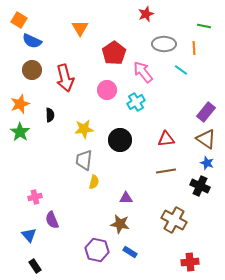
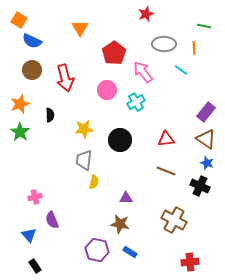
brown line: rotated 30 degrees clockwise
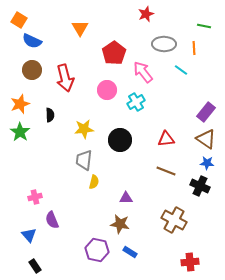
blue star: rotated 16 degrees counterclockwise
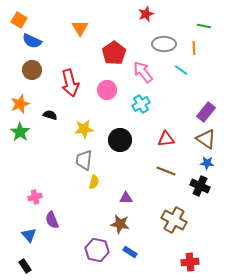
red arrow: moved 5 px right, 5 px down
cyan cross: moved 5 px right, 2 px down
black semicircle: rotated 72 degrees counterclockwise
black rectangle: moved 10 px left
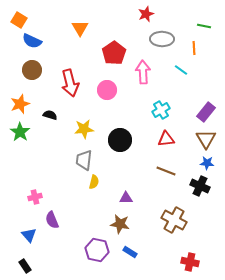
gray ellipse: moved 2 px left, 5 px up
pink arrow: rotated 35 degrees clockwise
cyan cross: moved 20 px right, 6 px down
brown triangle: rotated 25 degrees clockwise
red cross: rotated 18 degrees clockwise
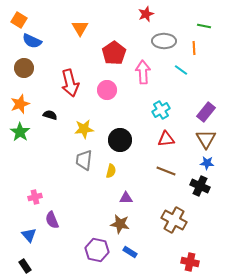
gray ellipse: moved 2 px right, 2 px down
brown circle: moved 8 px left, 2 px up
yellow semicircle: moved 17 px right, 11 px up
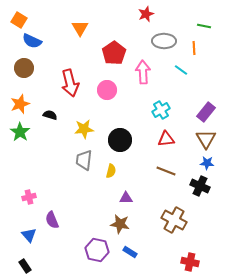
pink cross: moved 6 px left
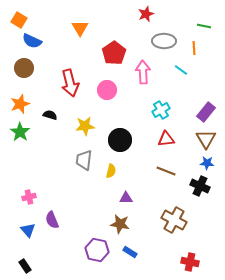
yellow star: moved 1 px right, 3 px up
blue triangle: moved 1 px left, 5 px up
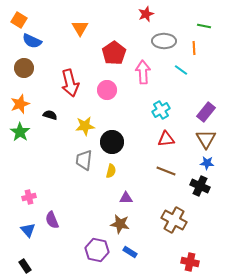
black circle: moved 8 px left, 2 px down
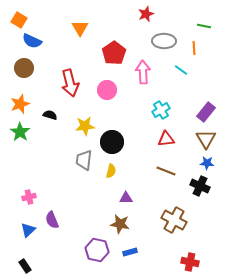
blue triangle: rotated 28 degrees clockwise
blue rectangle: rotated 48 degrees counterclockwise
